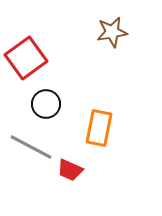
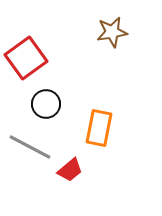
gray line: moved 1 px left
red trapezoid: rotated 64 degrees counterclockwise
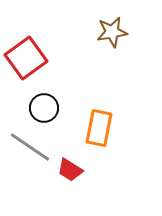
black circle: moved 2 px left, 4 px down
gray line: rotated 6 degrees clockwise
red trapezoid: rotated 72 degrees clockwise
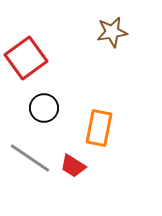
gray line: moved 11 px down
red trapezoid: moved 3 px right, 4 px up
